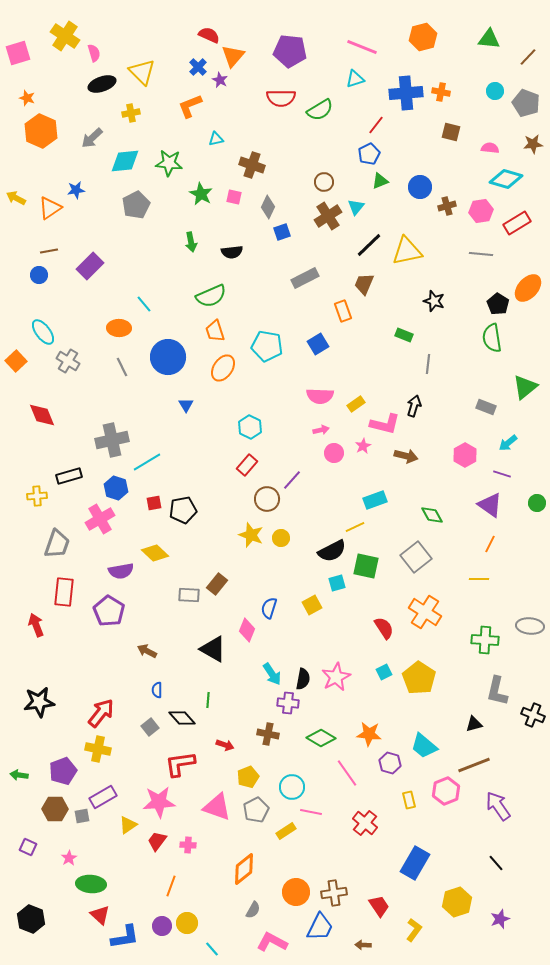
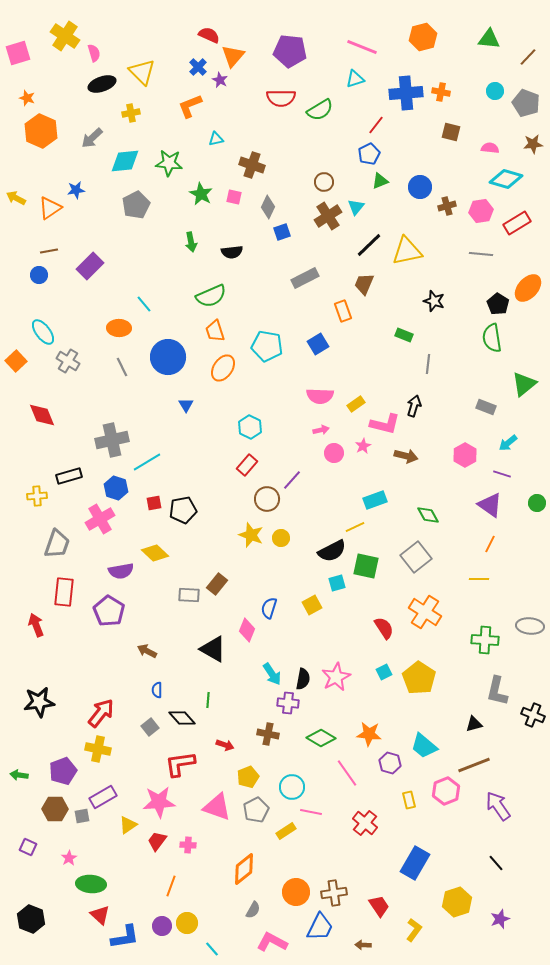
green triangle at (525, 387): moved 1 px left, 3 px up
green diamond at (432, 515): moved 4 px left
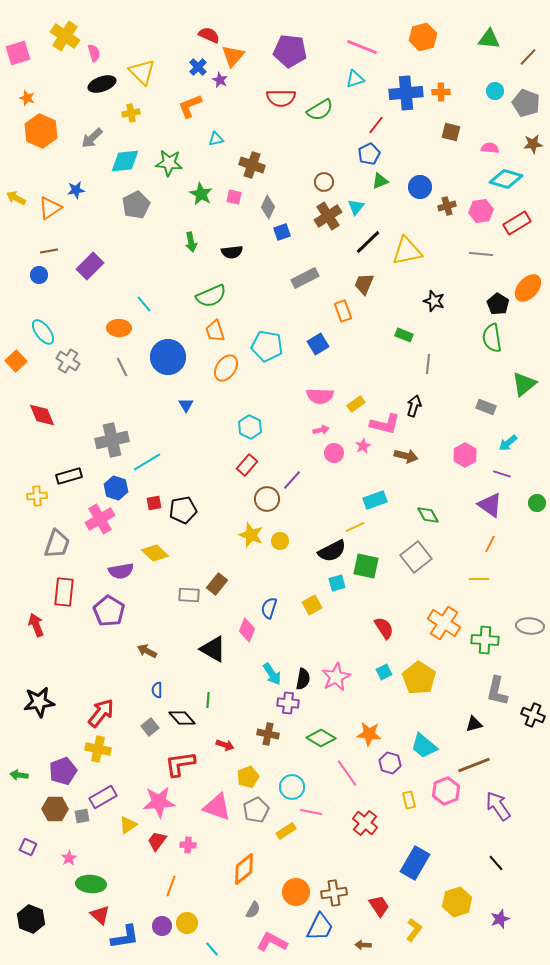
orange cross at (441, 92): rotated 12 degrees counterclockwise
black line at (369, 245): moved 1 px left, 3 px up
orange ellipse at (223, 368): moved 3 px right
yellow circle at (281, 538): moved 1 px left, 3 px down
orange cross at (425, 612): moved 19 px right, 11 px down
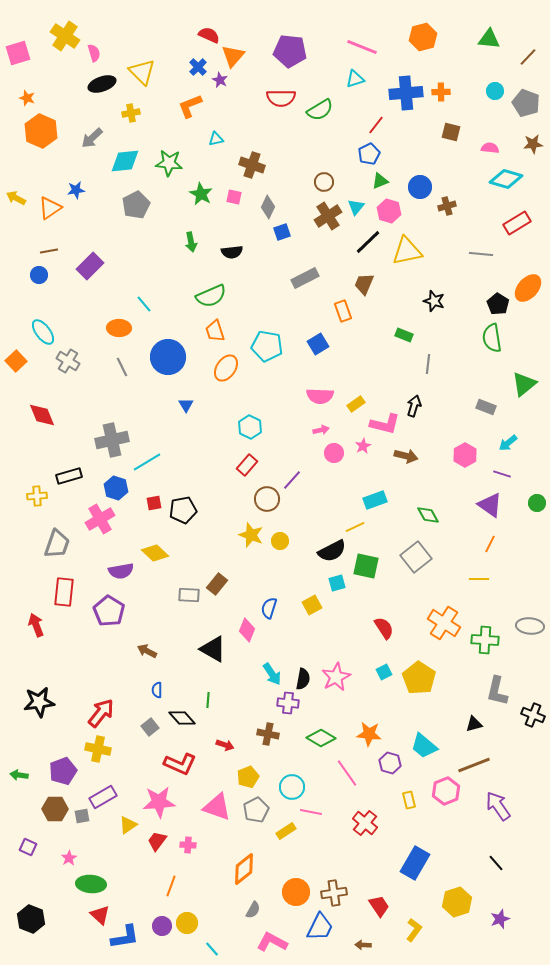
pink hexagon at (481, 211): moved 92 px left; rotated 25 degrees clockwise
red L-shape at (180, 764): rotated 148 degrees counterclockwise
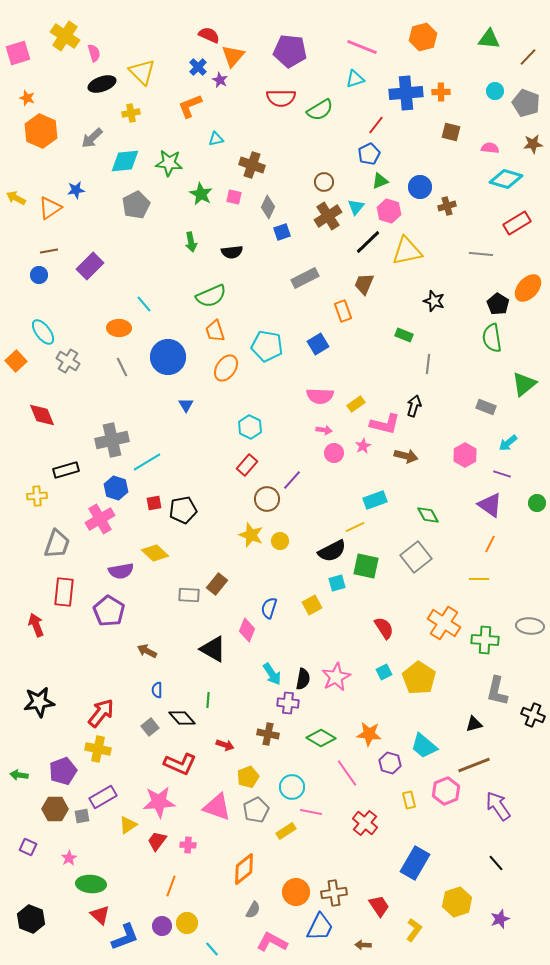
pink arrow at (321, 430): moved 3 px right; rotated 21 degrees clockwise
black rectangle at (69, 476): moved 3 px left, 6 px up
blue L-shape at (125, 937): rotated 12 degrees counterclockwise
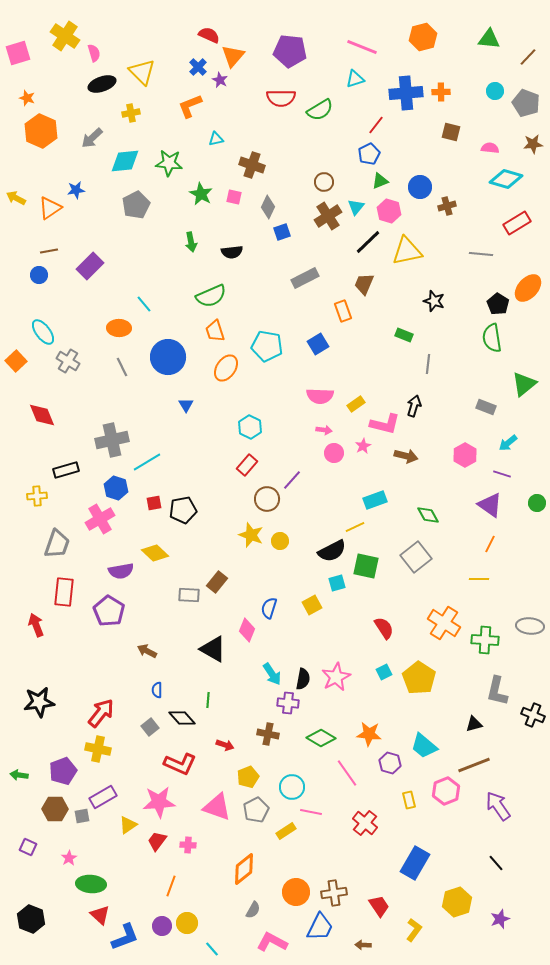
brown rectangle at (217, 584): moved 2 px up
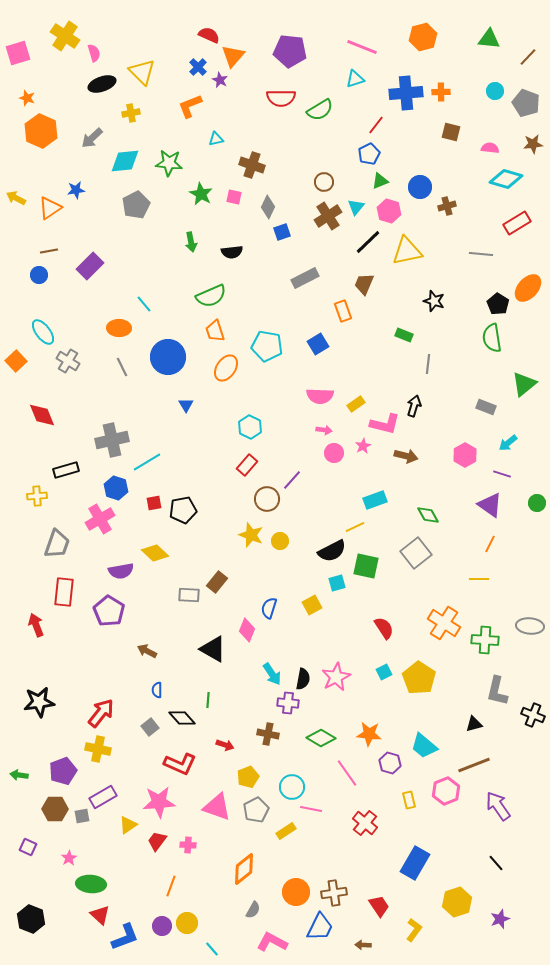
gray square at (416, 557): moved 4 px up
pink line at (311, 812): moved 3 px up
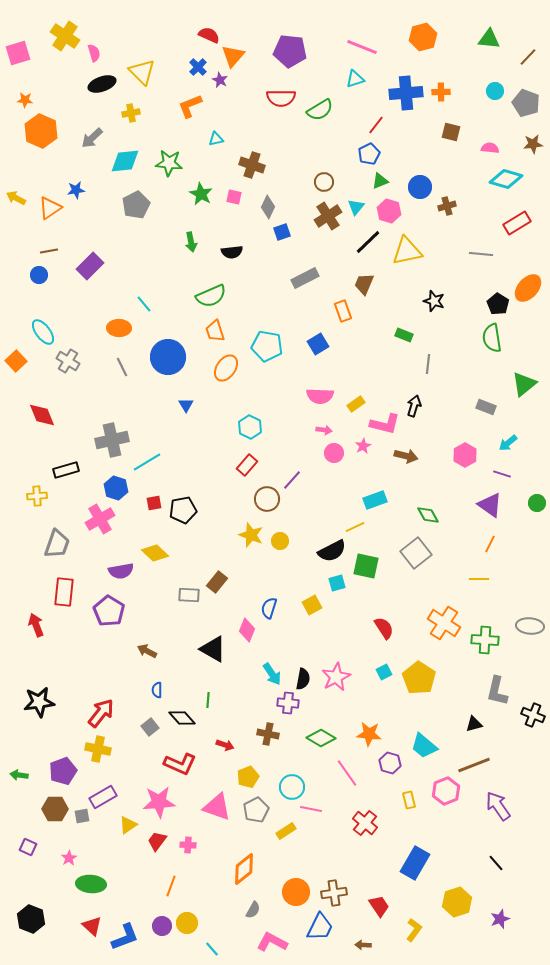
orange star at (27, 98): moved 2 px left, 2 px down; rotated 14 degrees counterclockwise
red triangle at (100, 915): moved 8 px left, 11 px down
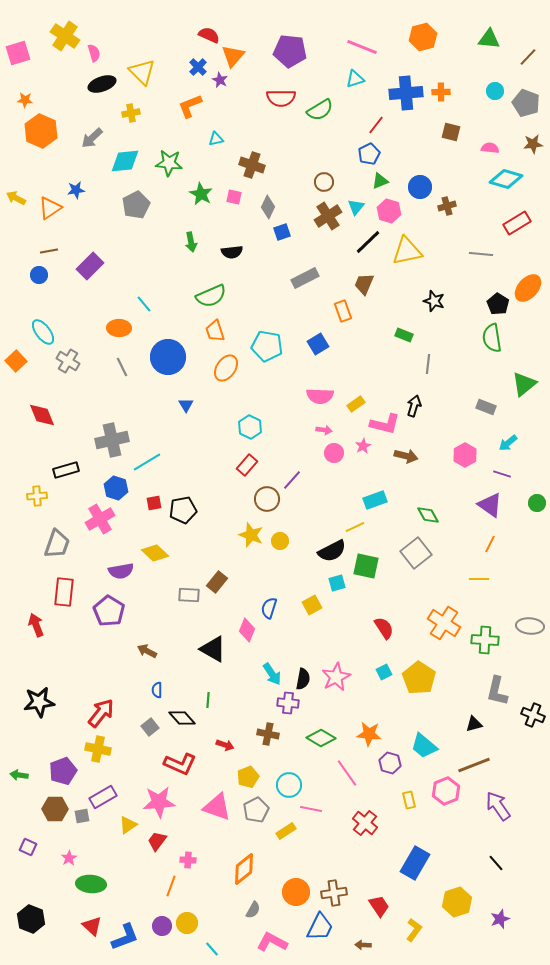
cyan circle at (292, 787): moved 3 px left, 2 px up
pink cross at (188, 845): moved 15 px down
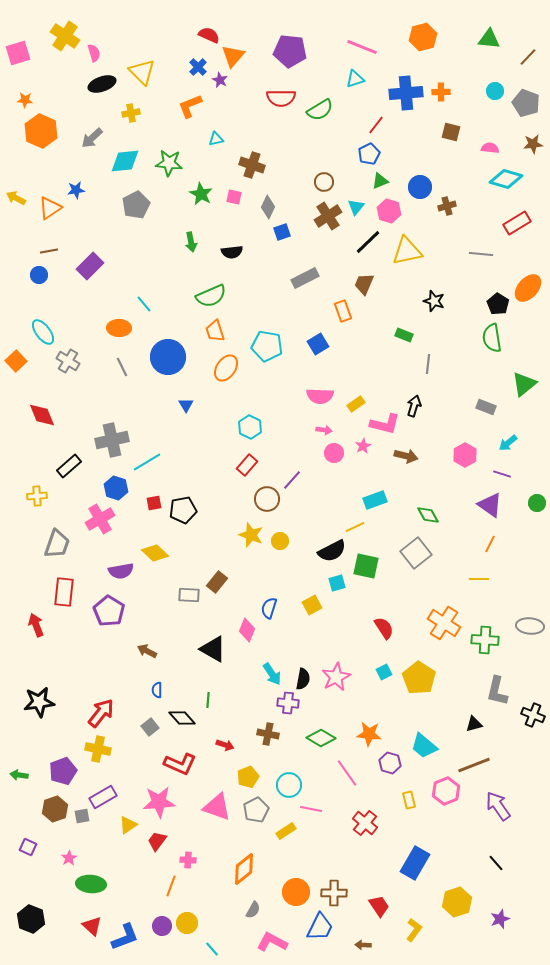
black rectangle at (66, 470): moved 3 px right, 4 px up; rotated 25 degrees counterclockwise
brown hexagon at (55, 809): rotated 20 degrees counterclockwise
brown cross at (334, 893): rotated 10 degrees clockwise
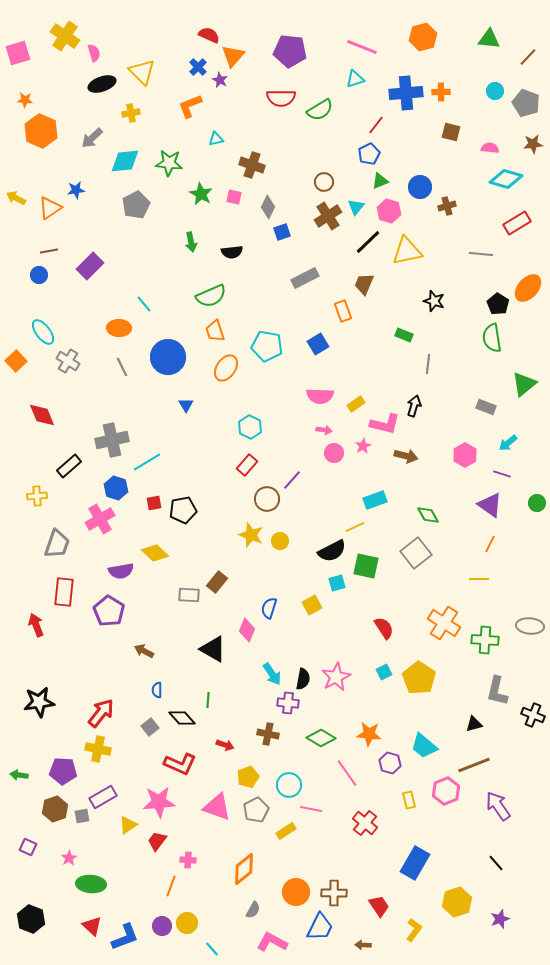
brown arrow at (147, 651): moved 3 px left
purple pentagon at (63, 771): rotated 24 degrees clockwise
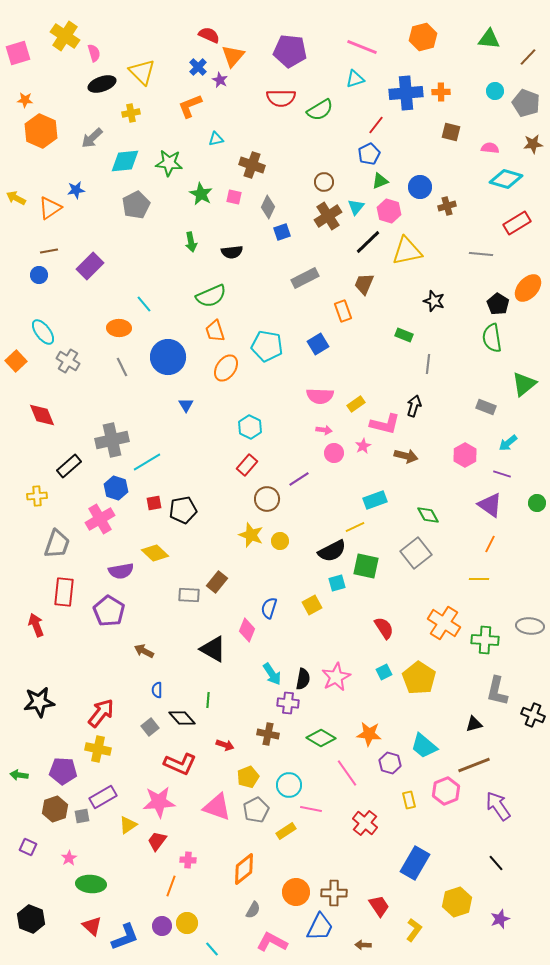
purple line at (292, 480): moved 7 px right, 1 px up; rotated 15 degrees clockwise
